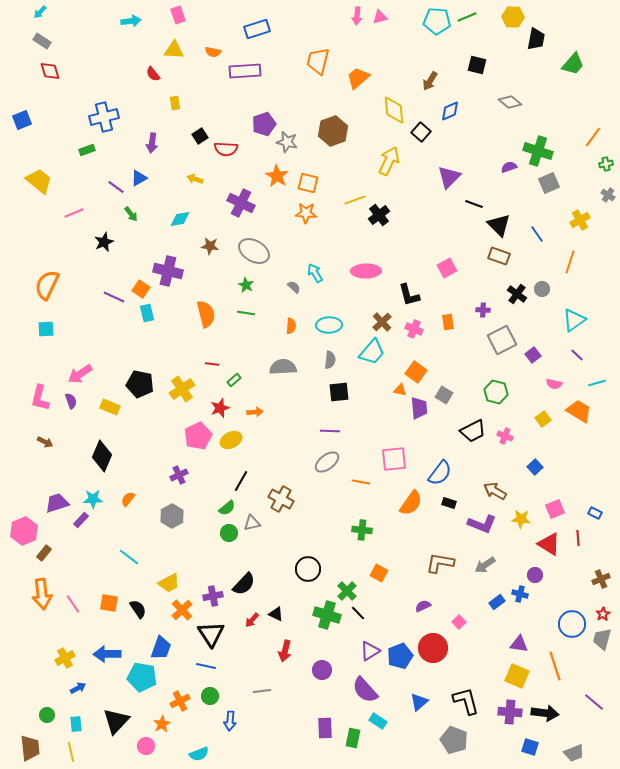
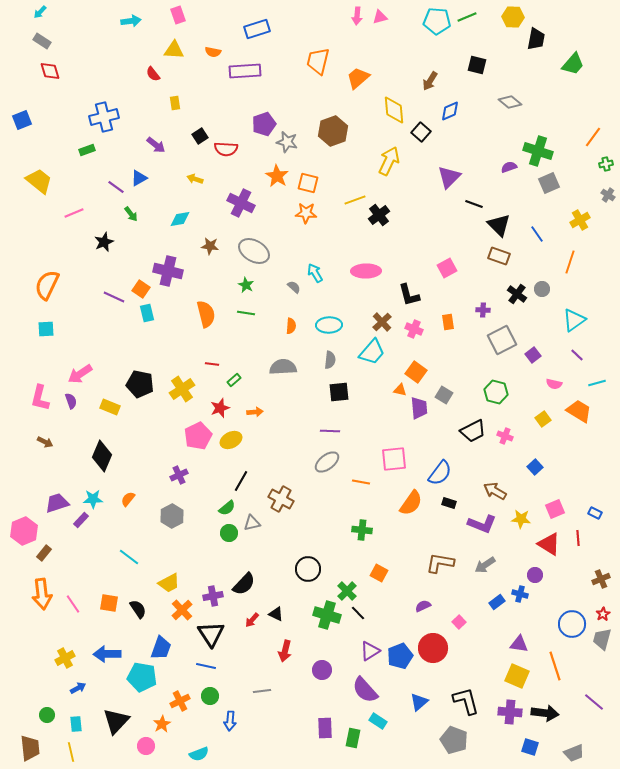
purple arrow at (152, 143): moved 4 px right, 2 px down; rotated 60 degrees counterclockwise
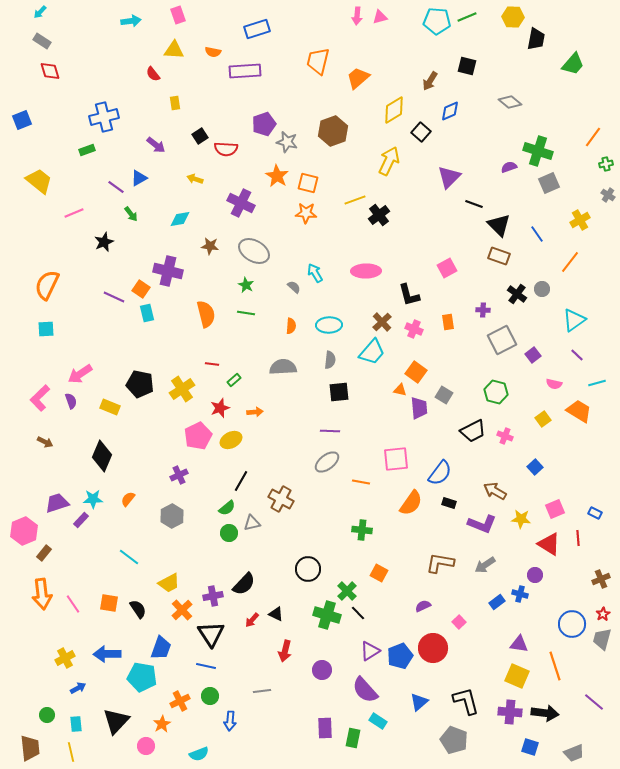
black square at (477, 65): moved 10 px left, 1 px down
yellow diamond at (394, 110): rotated 64 degrees clockwise
orange line at (570, 262): rotated 20 degrees clockwise
pink L-shape at (40, 398): rotated 32 degrees clockwise
pink square at (394, 459): moved 2 px right
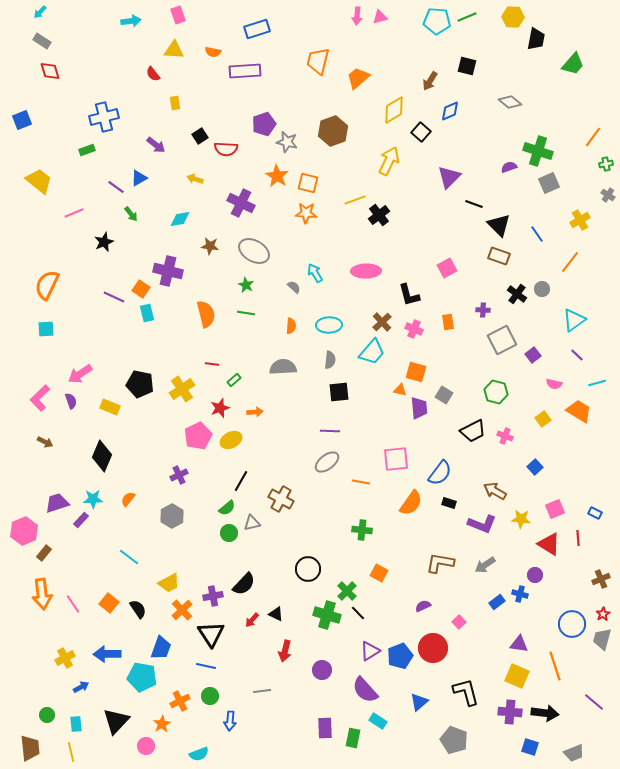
orange square at (416, 372): rotated 20 degrees counterclockwise
orange square at (109, 603): rotated 30 degrees clockwise
blue arrow at (78, 688): moved 3 px right, 1 px up
black L-shape at (466, 701): moved 9 px up
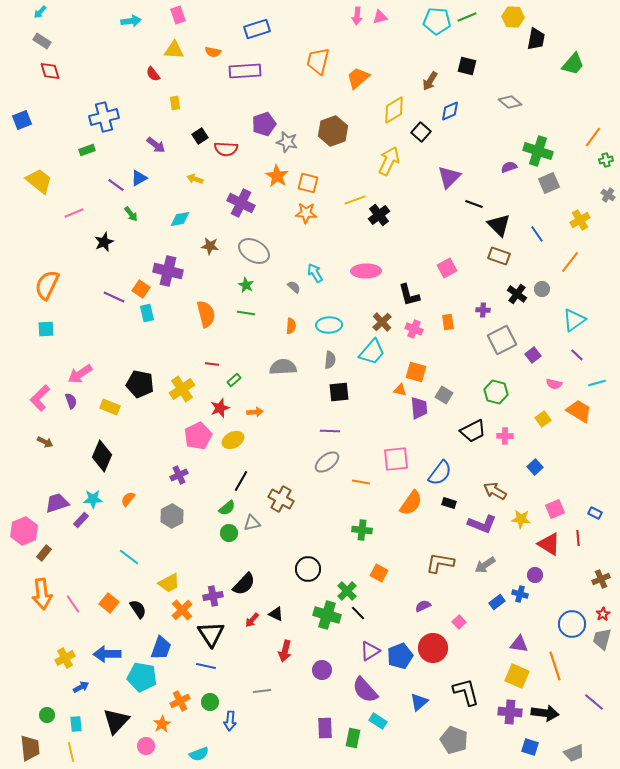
green cross at (606, 164): moved 4 px up
purple line at (116, 187): moved 2 px up
pink cross at (505, 436): rotated 21 degrees counterclockwise
yellow ellipse at (231, 440): moved 2 px right
green circle at (210, 696): moved 6 px down
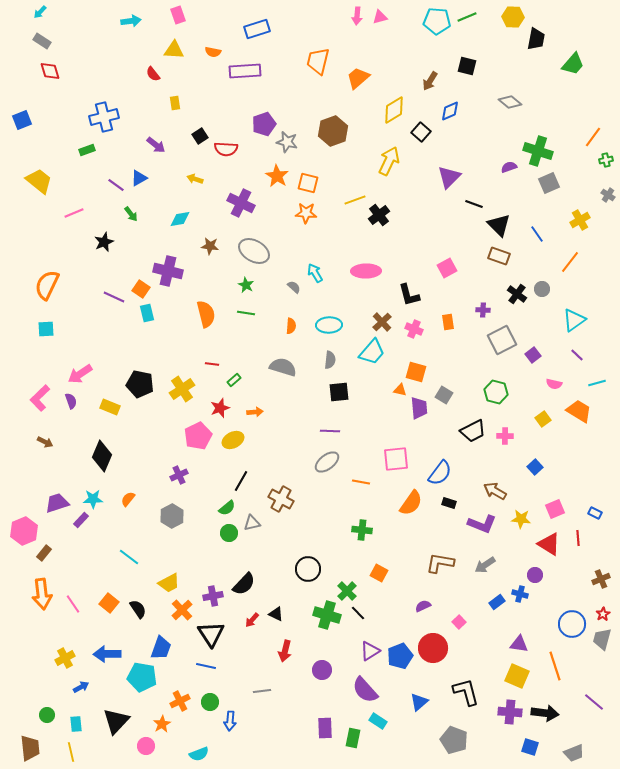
gray semicircle at (283, 367): rotated 20 degrees clockwise
